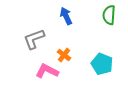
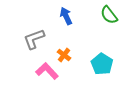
green semicircle: rotated 42 degrees counterclockwise
cyan pentagon: rotated 10 degrees clockwise
pink L-shape: rotated 20 degrees clockwise
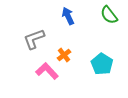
blue arrow: moved 2 px right
orange cross: rotated 16 degrees clockwise
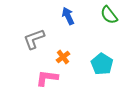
orange cross: moved 1 px left, 2 px down
pink L-shape: moved 7 px down; rotated 40 degrees counterclockwise
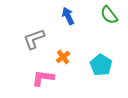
cyan pentagon: moved 1 px left, 1 px down
pink L-shape: moved 4 px left
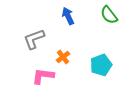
cyan pentagon: rotated 20 degrees clockwise
pink L-shape: moved 2 px up
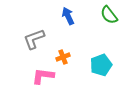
orange cross: rotated 16 degrees clockwise
